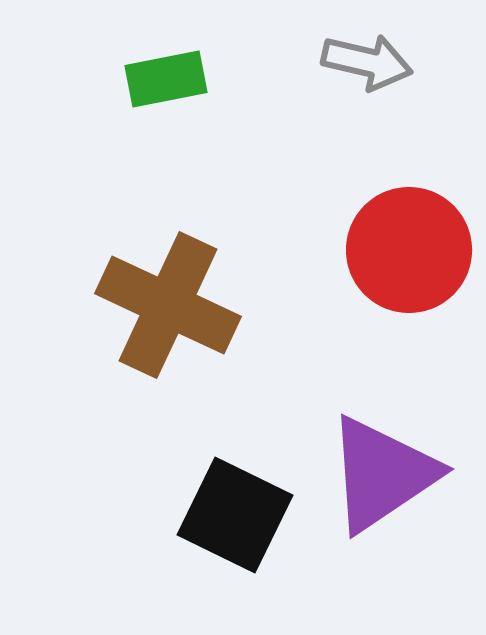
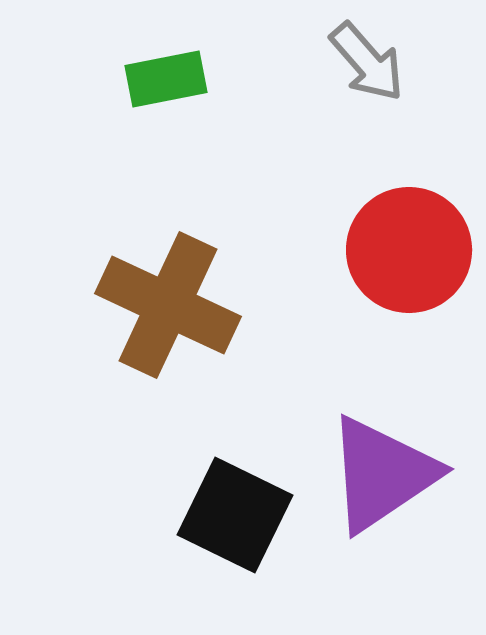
gray arrow: rotated 36 degrees clockwise
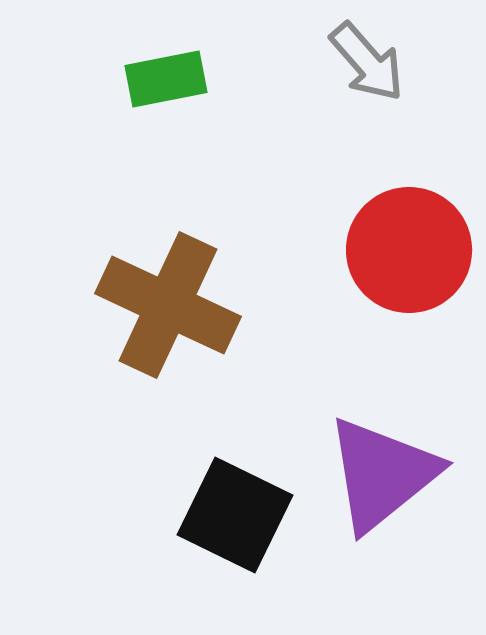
purple triangle: rotated 5 degrees counterclockwise
